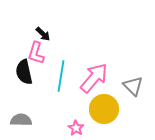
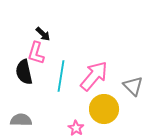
pink arrow: moved 2 px up
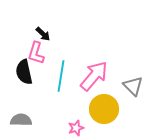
pink star: rotated 21 degrees clockwise
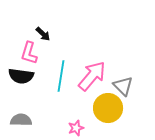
pink L-shape: moved 7 px left
black semicircle: moved 3 px left, 4 px down; rotated 70 degrees counterclockwise
pink arrow: moved 2 px left
gray triangle: moved 10 px left
yellow circle: moved 4 px right, 1 px up
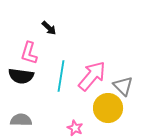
black arrow: moved 6 px right, 6 px up
pink star: moved 1 px left; rotated 28 degrees counterclockwise
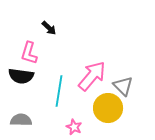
cyan line: moved 2 px left, 15 px down
pink star: moved 1 px left, 1 px up
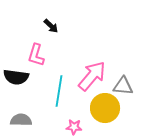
black arrow: moved 2 px right, 2 px up
pink L-shape: moved 7 px right, 2 px down
black semicircle: moved 5 px left, 1 px down
gray triangle: rotated 40 degrees counterclockwise
yellow circle: moved 3 px left
pink star: rotated 21 degrees counterclockwise
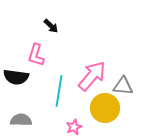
pink star: rotated 28 degrees counterclockwise
